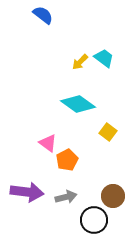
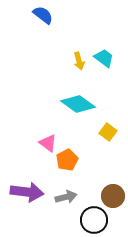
yellow arrow: moved 1 px left, 1 px up; rotated 60 degrees counterclockwise
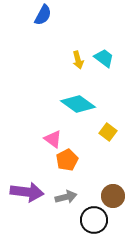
blue semicircle: rotated 80 degrees clockwise
yellow arrow: moved 1 px left, 1 px up
pink triangle: moved 5 px right, 4 px up
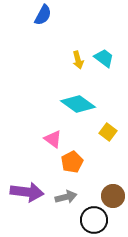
orange pentagon: moved 5 px right, 2 px down
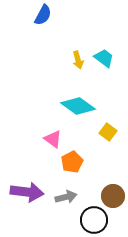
cyan diamond: moved 2 px down
